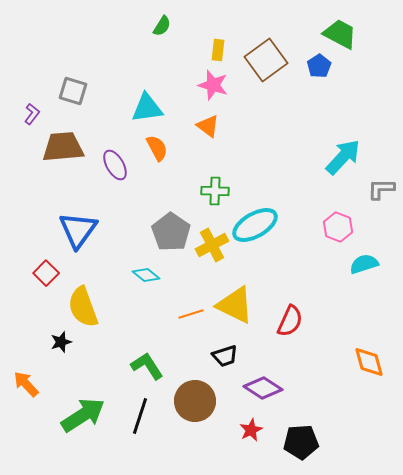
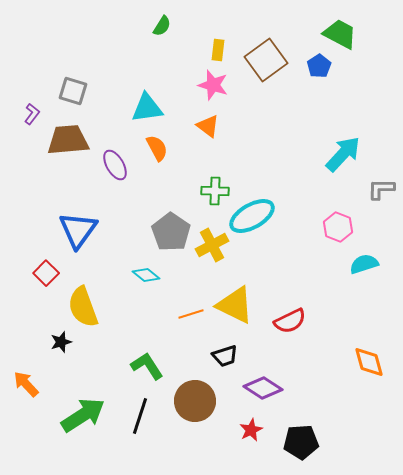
brown trapezoid: moved 5 px right, 7 px up
cyan arrow: moved 3 px up
cyan ellipse: moved 3 px left, 9 px up
red semicircle: rotated 40 degrees clockwise
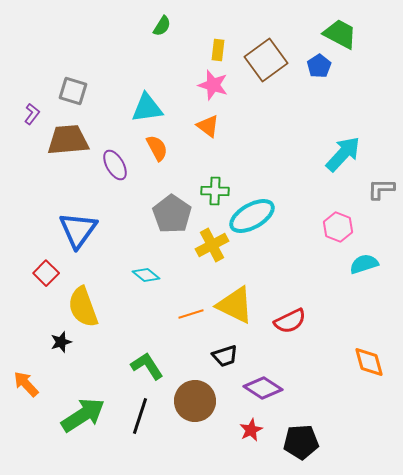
gray pentagon: moved 1 px right, 18 px up
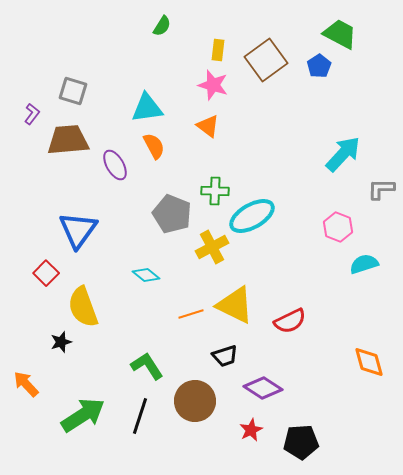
orange semicircle: moved 3 px left, 2 px up
gray pentagon: rotated 12 degrees counterclockwise
yellow cross: moved 2 px down
